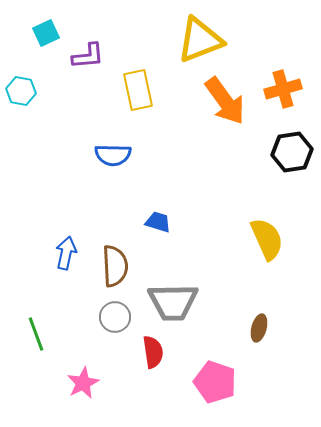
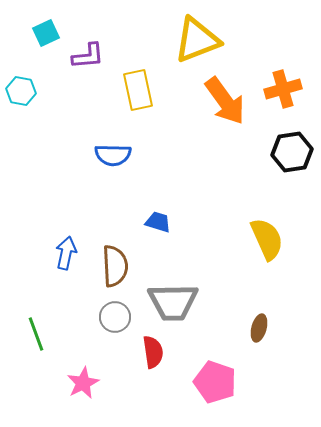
yellow triangle: moved 3 px left
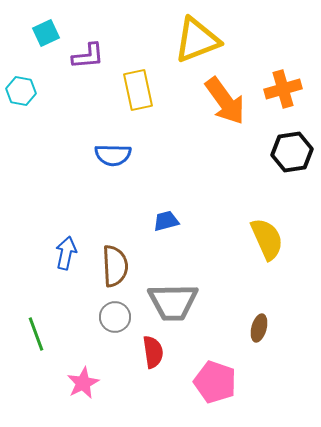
blue trapezoid: moved 8 px right, 1 px up; rotated 32 degrees counterclockwise
